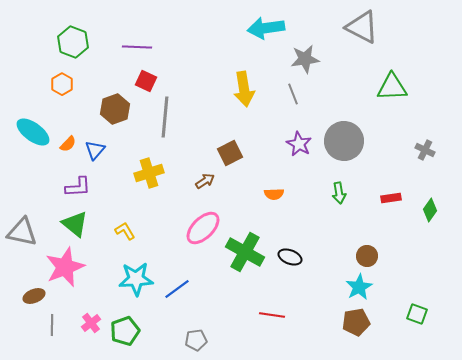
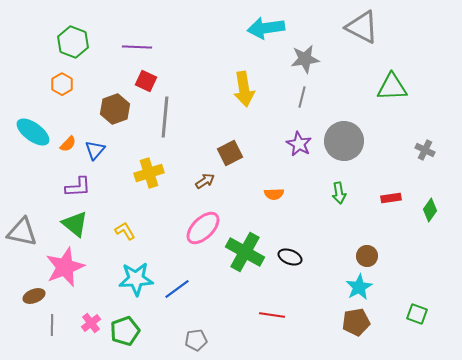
gray line at (293, 94): moved 9 px right, 3 px down; rotated 35 degrees clockwise
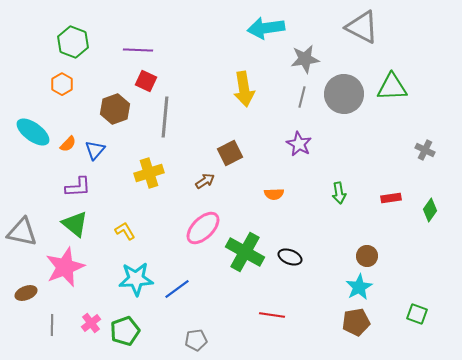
purple line at (137, 47): moved 1 px right, 3 px down
gray circle at (344, 141): moved 47 px up
brown ellipse at (34, 296): moved 8 px left, 3 px up
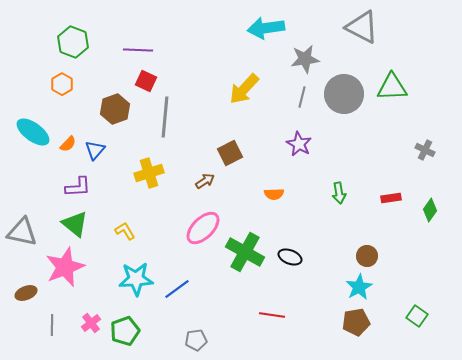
yellow arrow at (244, 89): rotated 52 degrees clockwise
green square at (417, 314): moved 2 px down; rotated 15 degrees clockwise
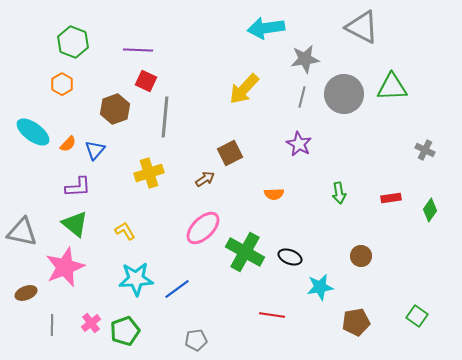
brown arrow at (205, 181): moved 2 px up
brown circle at (367, 256): moved 6 px left
cyan star at (359, 287): moved 39 px left; rotated 20 degrees clockwise
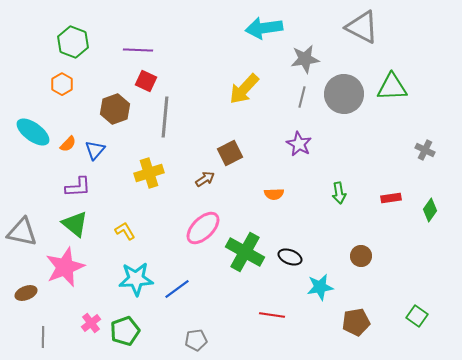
cyan arrow at (266, 28): moved 2 px left
gray line at (52, 325): moved 9 px left, 12 px down
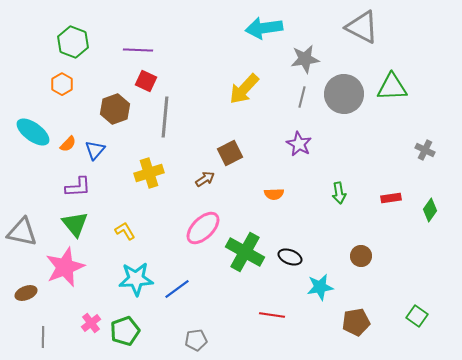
green triangle at (75, 224): rotated 12 degrees clockwise
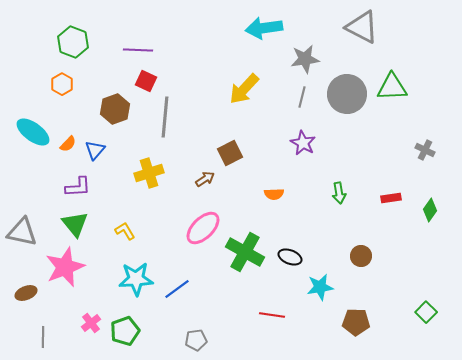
gray circle at (344, 94): moved 3 px right
purple star at (299, 144): moved 4 px right, 1 px up
green square at (417, 316): moved 9 px right, 4 px up; rotated 10 degrees clockwise
brown pentagon at (356, 322): rotated 12 degrees clockwise
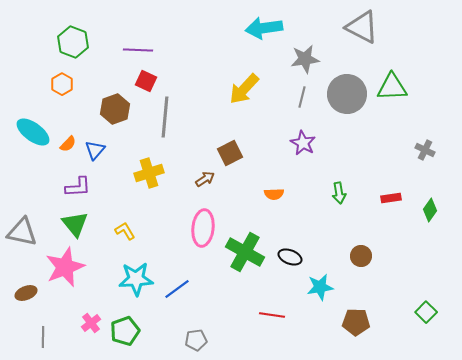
pink ellipse at (203, 228): rotated 39 degrees counterclockwise
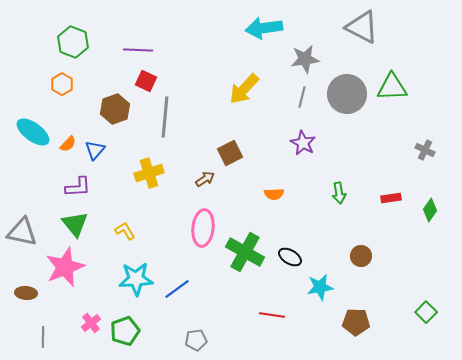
black ellipse at (290, 257): rotated 10 degrees clockwise
brown ellipse at (26, 293): rotated 25 degrees clockwise
